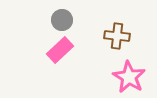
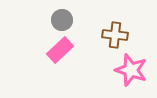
brown cross: moved 2 px left, 1 px up
pink star: moved 2 px right, 7 px up; rotated 12 degrees counterclockwise
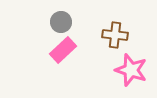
gray circle: moved 1 px left, 2 px down
pink rectangle: moved 3 px right
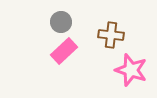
brown cross: moved 4 px left
pink rectangle: moved 1 px right, 1 px down
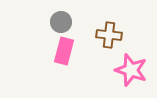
brown cross: moved 2 px left
pink rectangle: rotated 32 degrees counterclockwise
